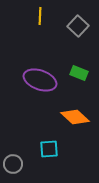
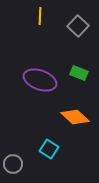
cyan square: rotated 36 degrees clockwise
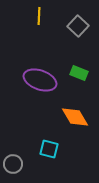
yellow line: moved 1 px left
orange diamond: rotated 16 degrees clockwise
cyan square: rotated 18 degrees counterclockwise
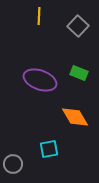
cyan square: rotated 24 degrees counterclockwise
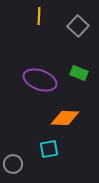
orange diamond: moved 10 px left, 1 px down; rotated 56 degrees counterclockwise
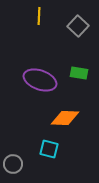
green rectangle: rotated 12 degrees counterclockwise
cyan square: rotated 24 degrees clockwise
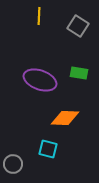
gray square: rotated 10 degrees counterclockwise
cyan square: moved 1 px left
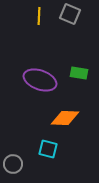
gray square: moved 8 px left, 12 px up; rotated 10 degrees counterclockwise
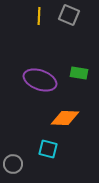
gray square: moved 1 px left, 1 px down
